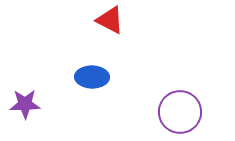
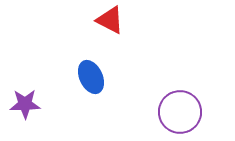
blue ellipse: moved 1 px left; rotated 64 degrees clockwise
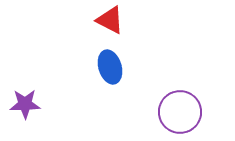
blue ellipse: moved 19 px right, 10 px up; rotated 8 degrees clockwise
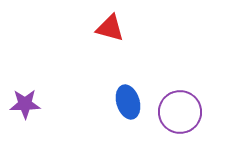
red triangle: moved 8 px down; rotated 12 degrees counterclockwise
blue ellipse: moved 18 px right, 35 px down
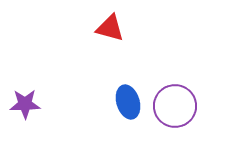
purple circle: moved 5 px left, 6 px up
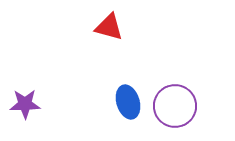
red triangle: moved 1 px left, 1 px up
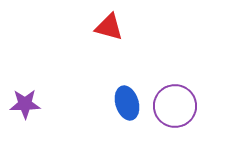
blue ellipse: moved 1 px left, 1 px down
